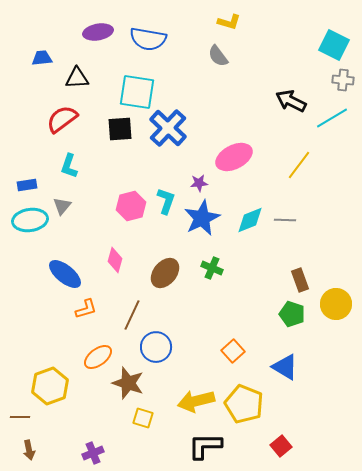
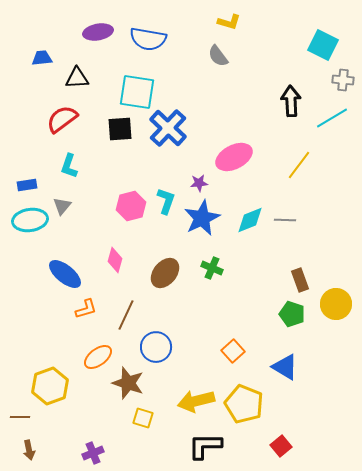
cyan square at (334, 45): moved 11 px left
black arrow at (291, 101): rotated 60 degrees clockwise
brown line at (132, 315): moved 6 px left
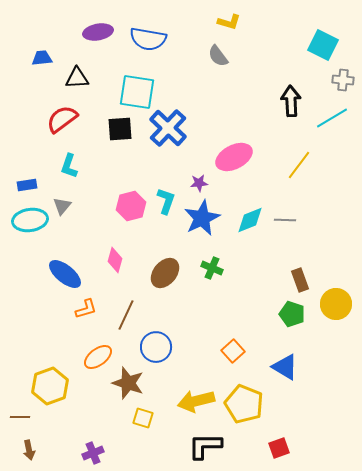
red square at (281, 446): moved 2 px left, 2 px down; rotated 20 degrees clockwise
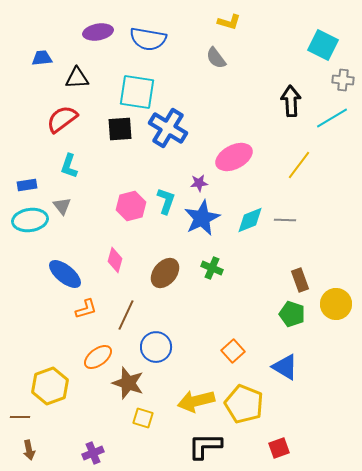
gray semicircle at (218, 56): moved 2 px left, 2 px down
blue cross at (168, 128): rotated 12 degrees counterclockwise
gray triangle at (62, 206): rotated 18 degrees counterclockwise
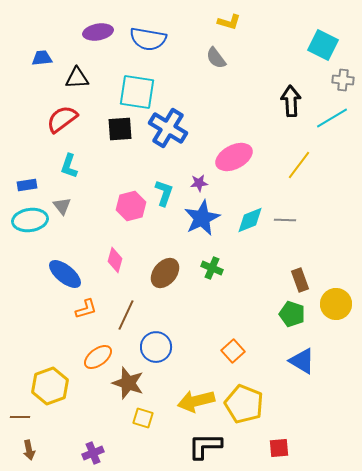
cyan L-shape at (166, 201): moved 2 px left, 8 px up
blue triangle at (285, 367): moved 17 px right, 6 px up
red square at (279, 448): rotated 15 degrees clockwise
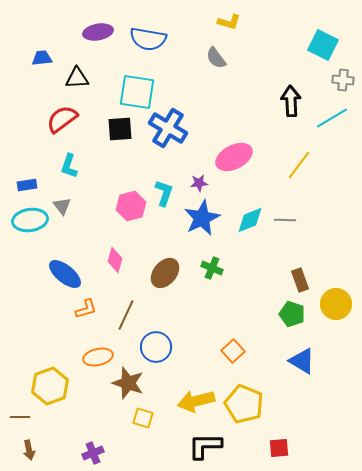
orange ellipse at (98, 357): rotated 24 degrees clockwise
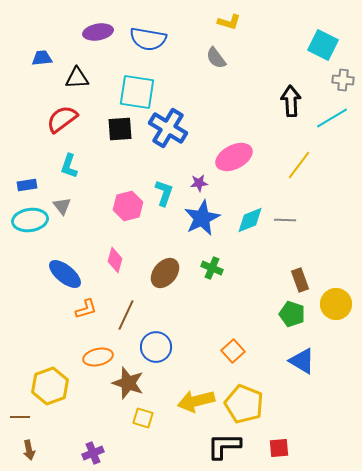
pink hexagon at (131, 206): moved 3 px left
black L-shape at (205, 446): moved 19 px right
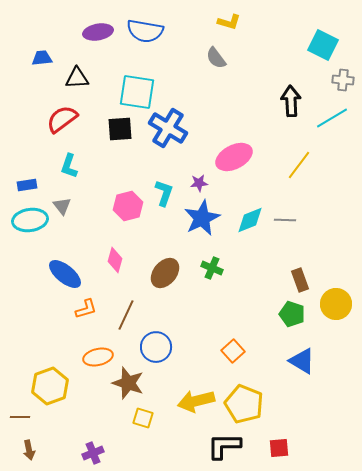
blue semicircle at (148, 39): moved 3 px left, 8 px up
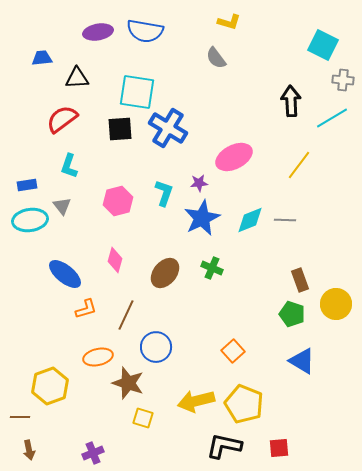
pink hexagon at (128, 206): moved 10 px left, 5 px up
black L-shape at (224, 446): rotated 12 degrees clockwise
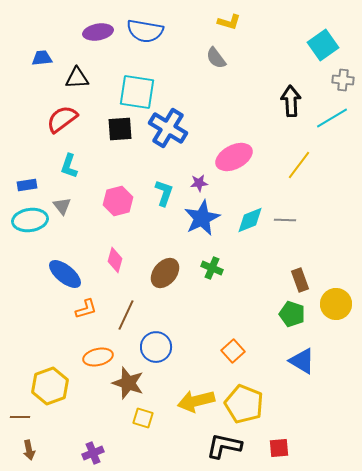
cyan square at (323, 45): rotated 28 degrees clockwise
